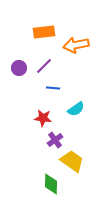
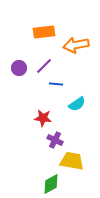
blue line: moved 3 px right, 4 px up
cyan semicircle: moved 1 px right, 5 px up
purple cross: rotated 28 degrees counterclockwise
yellow trapezoid: rotated 25 degrees counterclockwise
green diamond: rotated 60 degrees clockwise
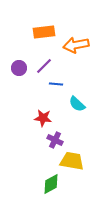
cyan semicircle: rotated 78 degrees clockwise
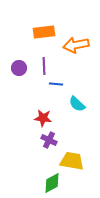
purple line: rotated 48 degrees counterclockwise
purple cross: moved 6 px left
green diamond: moved 1 px right, 1 px up
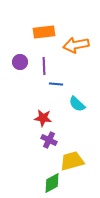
purple circle: moved 1 px right, 6 px up
yellow trapezoid: rotated 25 degrees counterclockwise
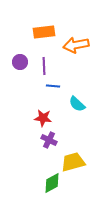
blue line: moved 3 px left, 2 px down
yellow trapezoid: moved 1 px right, 1 px down
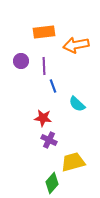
purple circle: moved 1 px right, 1 px up
blue line: rotated 64 degrees clockwise
green diamond: rotated 20 degrees counterclockwise
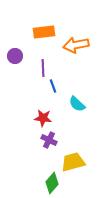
purple circle: moved 6 px left, 5 px up
purple line: moved 1 px left, 2 px down
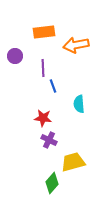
cyan semicircle: moved 2 px right; rotated 42 degrees clockwise
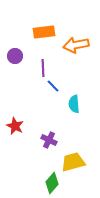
blue line: rotated 24 degrees counterclockwise
cyan semicircle: moved 5 px left
red star: moved 28 px left, 8 px down; rotated 18 degrees clockwise
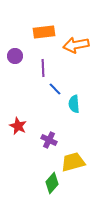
blue line: moved 2 px right, 3 px down
red star: moved 3 px right
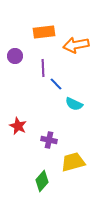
blue line: moved 1 px right, 5 px up
cyan semicircle: rotated 60 degrees counterclockwise
purple cross: rotated 14 degrees counterclockwise
green diamond: moved 10 px left, 2 px up
